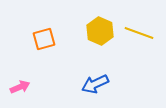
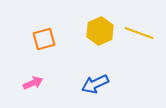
yellow hexagon: rotated 12 degrees clockwise
pink arrow: moved 13 px right, 4 px up
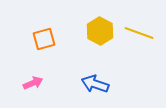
yellow hexagon: rotated 8 degrees counterclockwise
blue arrow: rotated 44 degrees clockwise
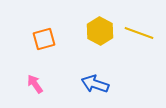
pink arrow: moved 2 px right, 1 px down; rotated 102 degrees counterclockwise
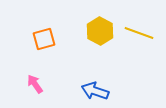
blue arrow: moved 7 px down
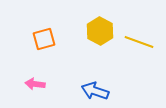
yellow line: moved 9 px down
pink arrow: rotated 48 degrees counterclockwise
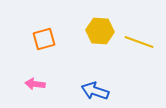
yellow hexagon: rotated 24 degrees counterclockwise
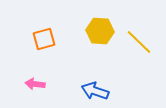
yellow line: rotated 24 degrees clockwise
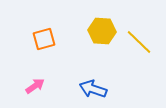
yellow hexagon: moved 2 px right
pink arrow: moved 2 px down; rotated 138 degrees clockwise
blue arrow: moved 2 px left, 2 px up
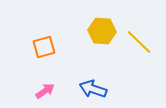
orange square: moved 8 px down
pink arrow: moved 10 px right, 5 px down
